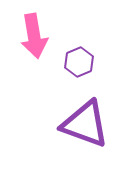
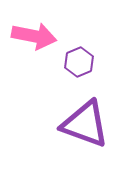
pink arrow: rotated 69 degrees counterclockwise
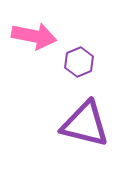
purple triangle: rotated 6 degrees counterclockwise
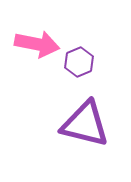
pink arrow: moved 3 px right, 8 px down
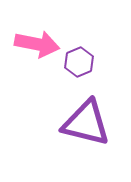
purple triangle: moved 1 px right, 1 px up
